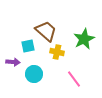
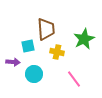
brown trapezoid: moved 2 px up; rotated 45 degrees clockwise
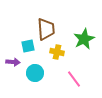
cyan circle: moved 1 px right, 1 px up
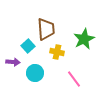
cyan square: rotated 32 degrees counterclockwise
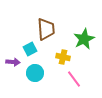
cyan square: moved 2 px right, 3 px down; rotated 16 degrees clockwise
yellow cross: moved 6 px right, 5 px down
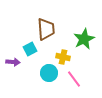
cyan circle: moved 14 px right
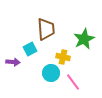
cyan circle: moved 2 px right
pink line: moved 1 px left, 3 px down
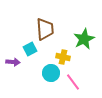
brown trapezoid: moved 1 px left
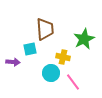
cyan square: rotated 16 degrees clockwise
